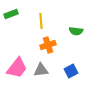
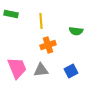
green rectangle: rotated 32 degrees clockwise
pink trapezoid: rotated 60 degrees counterclockwise
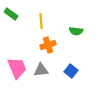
green rectangle: rotated 24 degrees clockwise
blue square: rotated 24 degrees counterclockwise
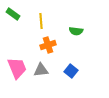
green rectangle: moved 2 px right
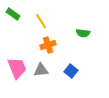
yellow line: rotated 28 degrees counterclockwise
green semicircle: moved 7 px right, 2 px down
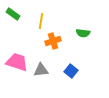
yellow line: rotated 42 degrees clockwise
orange cross: moved 5 px right, 4 px up
pink trapezoid: moved 6 px up; rotated 50 degrees counterclockwise
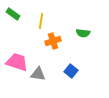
gray triangle: moved 3 px left, 4 px down; rotated 14 degrees clockwise
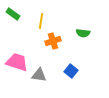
gray triangle: moved 1 px right, 1 px down
